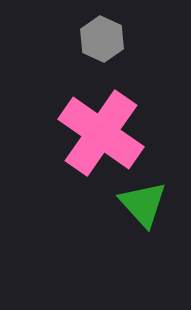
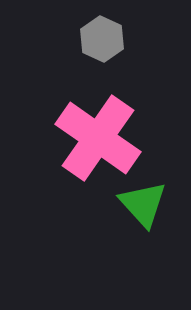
pink cross: moved 3 px left, 5 px down
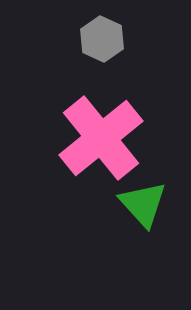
pink cross: moved 3 px right; rotated 16 degrees clockwise
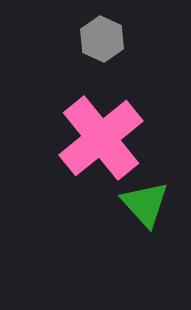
green triangle: moved 2 px right
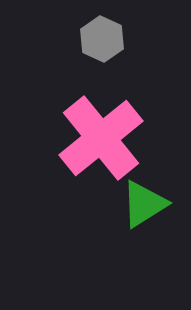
green triangle: moved 1 px left; rotated 40 degrees clockwise
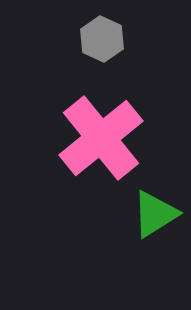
green triangle: moved 11 px right, 10 px down
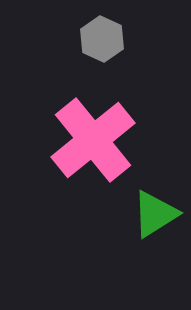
pink cross: moved 8 px left, 2 px down
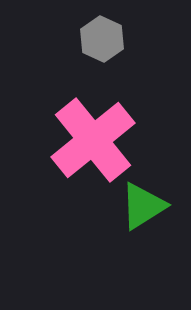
green triangle: moved 12 px left, 8 px up
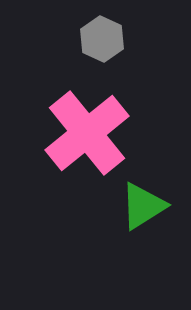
pink cross: moved 6 px left, 7 px up
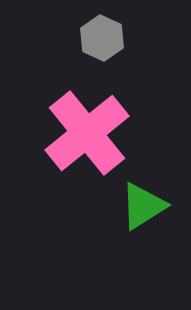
gray hexagon: moved 1 px up
